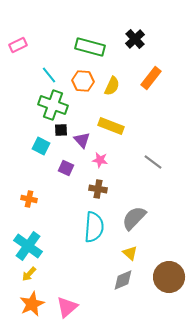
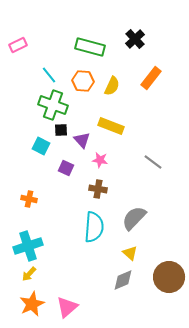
cyan cross: rotated 36 degrees clockwise
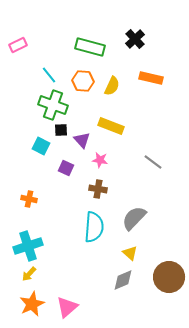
orange rectangle: rotated 65 degrees clockwise
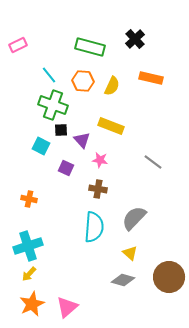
gray diamond: rotated 40 degrees clockwise
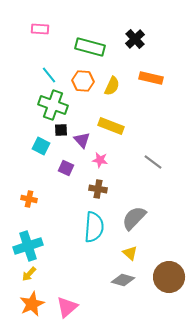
pink rectangle: moved 22 px right, 16 px up; rotated 30 degrees clockwise
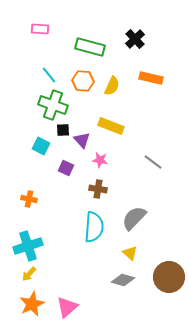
black square: moved 2 px right
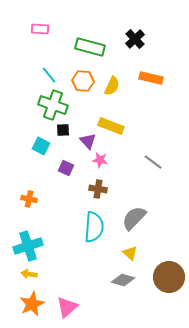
purple triangle: moved 6 px right, 1 px down
yellow arrow: rotated 56 degrees clockwise
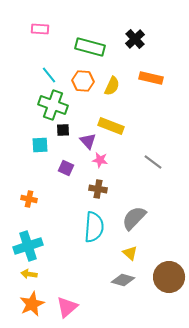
cyan square: moved 1 px left, 1 px up; rotated 30 degrees counterclockwise
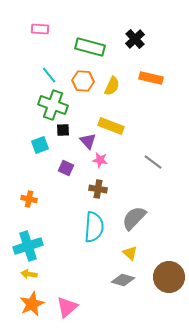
cyan square: rotated 18 degrees counterclockwise
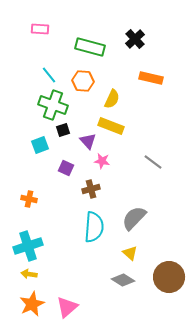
yellow semicircle: moved 13 px down
black square: rotated 16 degrees counterclockwise
pink star: moved 2 px right, 1 px down
brown cross: moved 7 px left; rotated 24 degrees counterclockwise
gray diamond: rotated 15 degrees clockwise
